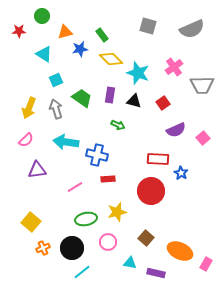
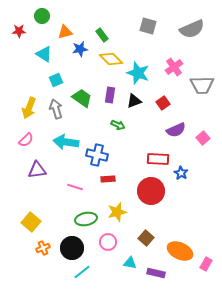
black triangle at (134, 101): rotated 35 degrees counterclockwise
pink line at (75, 187): rotated 49 degrees clockwise
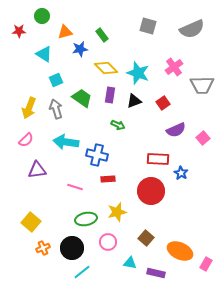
yellow diamond at (111, 59): moved 5 px left, 9 px down
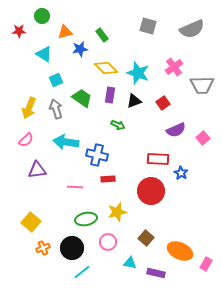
pink line at (75, 187): rotated 14 degrees counterclockwise
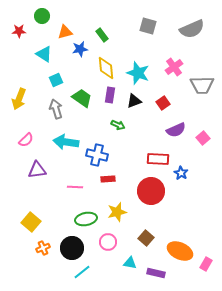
yellow diamond at (106, 68): rotated 40 degrees clockwise
yellow arrow at (29, 108): moved 10 px left, 9 px up
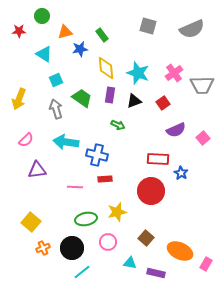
pink cross at (174, 67): moved 6 px down
red rectangle at (108, 179): moved 3 px left
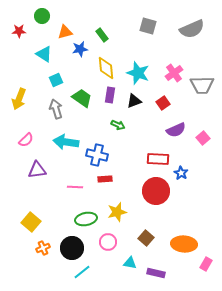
red circle at (151, 191): moved 5 px right
orange ellipse at (180, 251): moved 4 px right, 7 px up; rotated 20 degrees counterclockwise
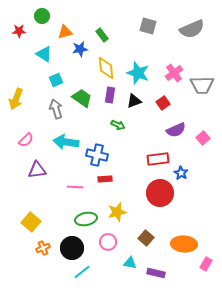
yellow arrow at (19, 99): moved 3 px left
red rectangle at (158, 159): rotated 10 degrees counterclockwise
red circle at (156, 191): moved 4 px right, 2 px down
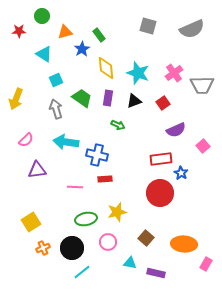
green rectangle at (102, 35): moved 3 px left
blue star at (80, 49): moved 2 px right; rotated 21 degrees counterclockwise
purple rectangle at (110, 95): moved 2 px left, 3 px down
pink square at (203, 138): moved 8 px down
red rectangle at (158, 159): moved 3 px right
yellow square at (31, 222): rotated 18 degrees clockwise
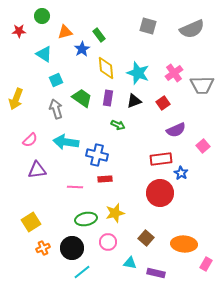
pink semicircle at (26, 140): moved 4 px right
yellow star at (117, 212): moved 2 px left, 1 px down
